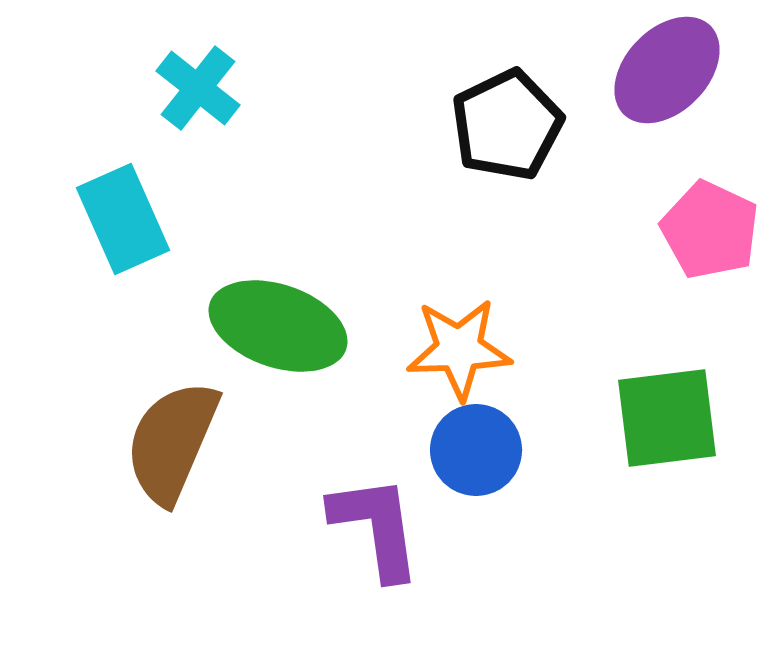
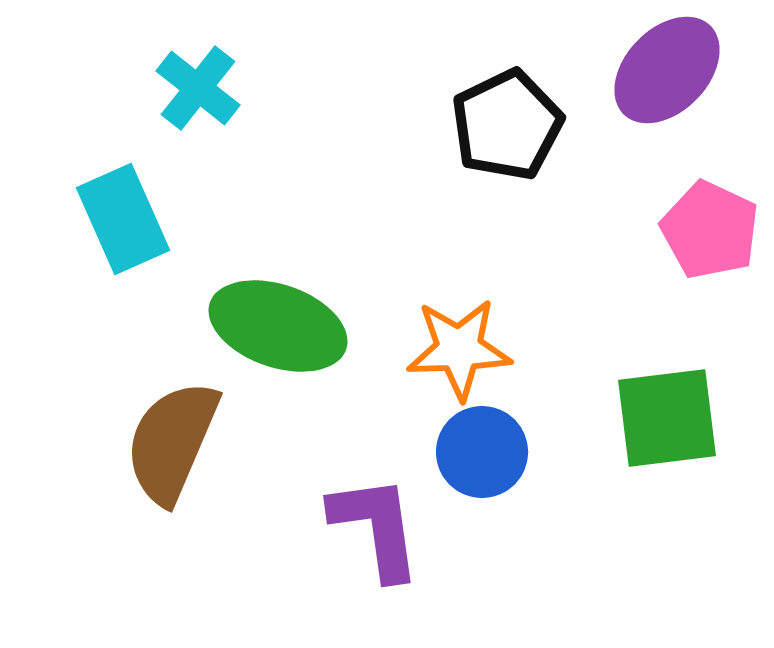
blue circle: moved 6 px right, 2 px down
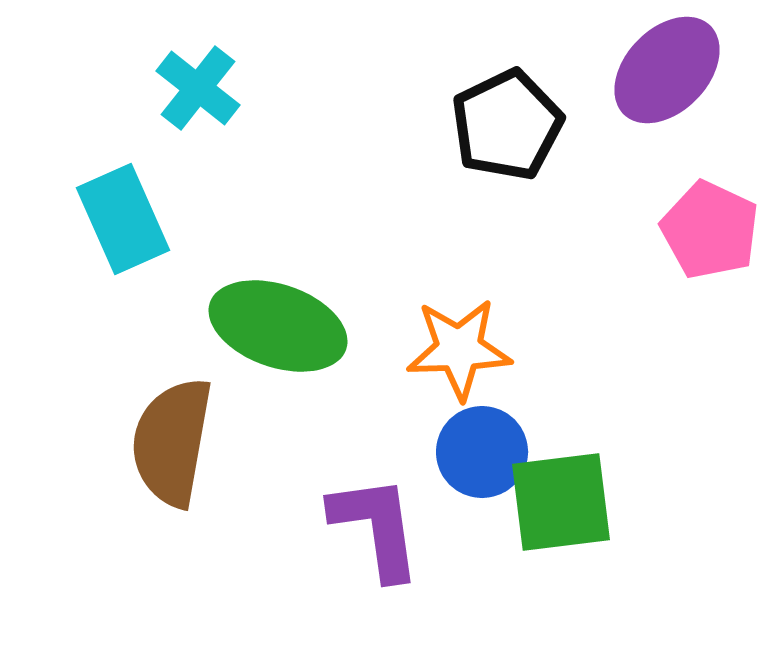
green square: moved 106 px left, 84 px down
brown semicircle: rotated 13 degrees counterclockwise
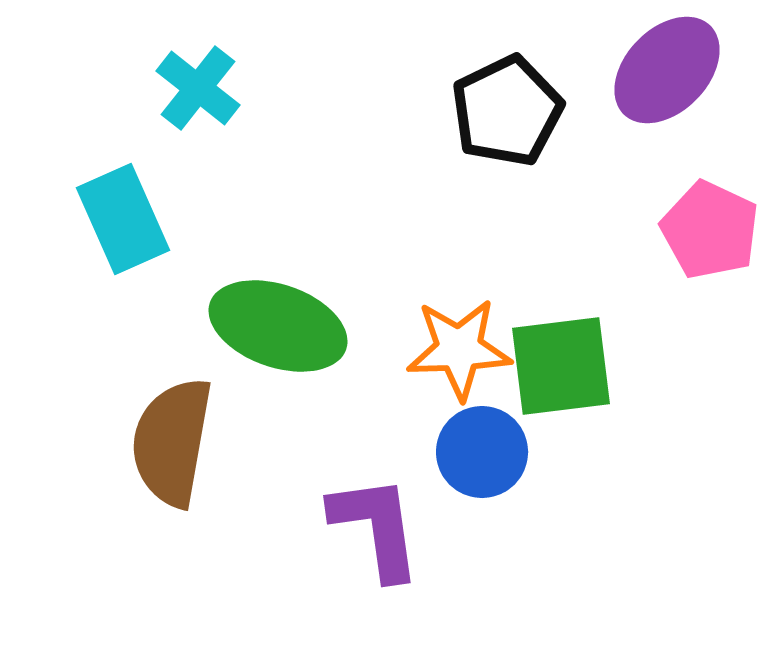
black pentagon: moved 14 px up
green square: moved 136 px up
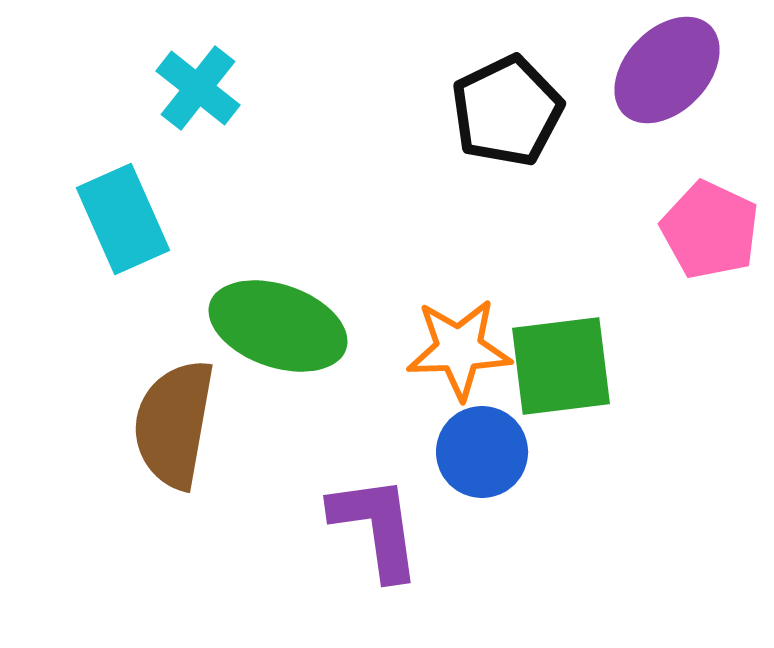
brown semicircle: moved 2 px right, 18 px up
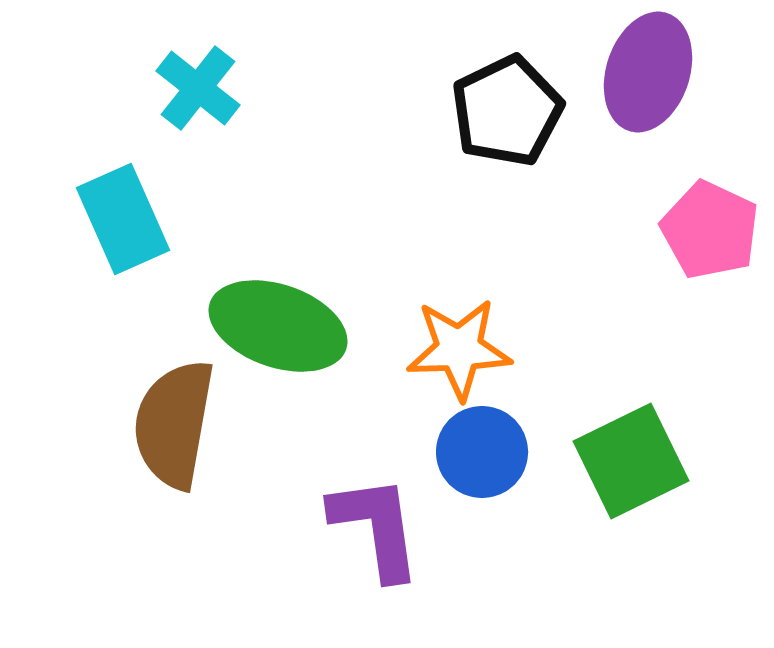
purple ellipse: moved 19 px left, 2 px down; rotated 26 degrees counterclockwise
green square: moved 70 px right, 95 px down; rotated 19 degrees counterclockwise
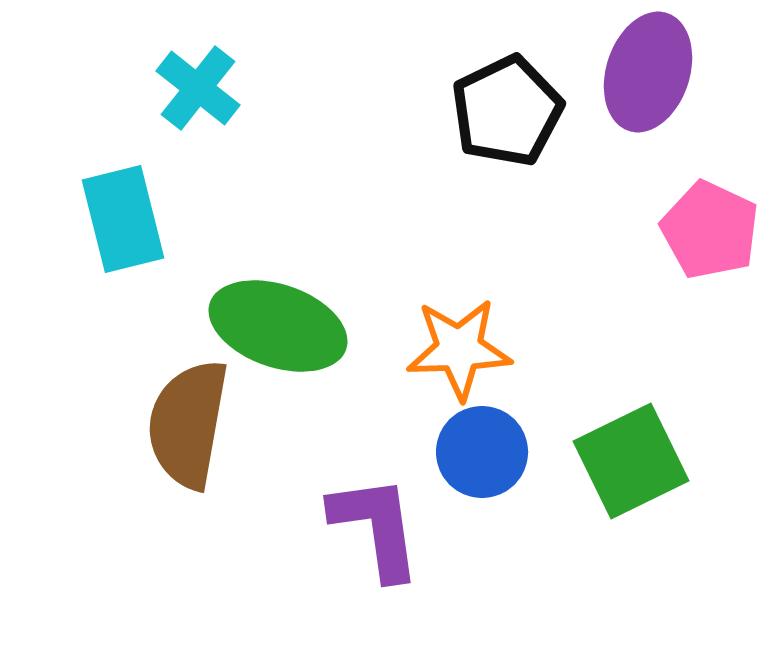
cyan rectangle: rotated 10 degrees clockwise
brown semicircle: moved 14 px right
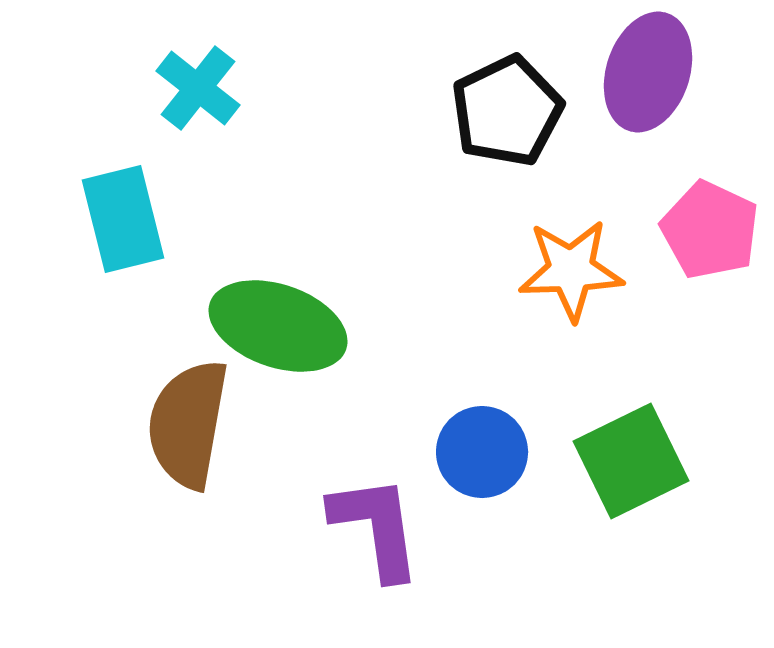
orange star: moved 112 px right, 79 px up
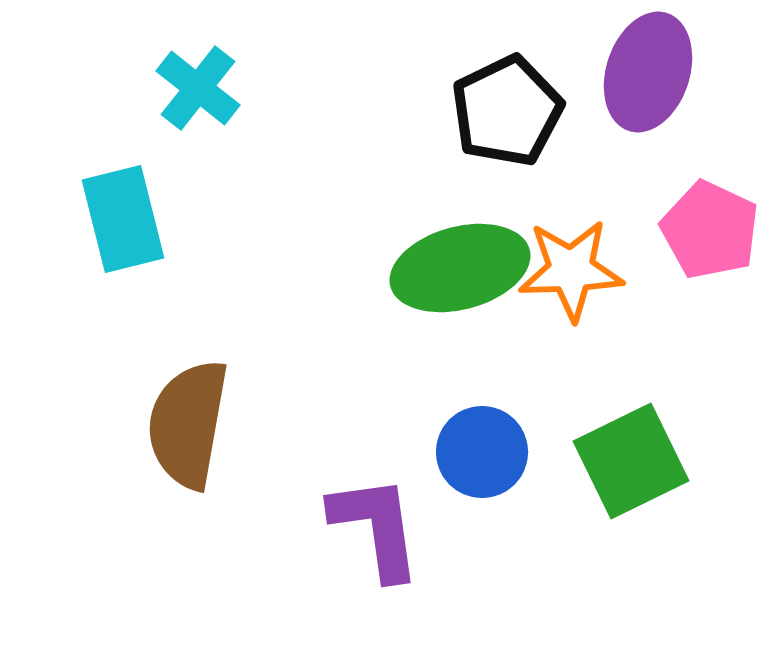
green ellipse: moved 182 px right, 58 px up; rotated 34 degrees counterclockwise
